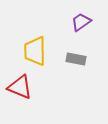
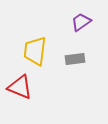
yellow trapezoid: rotated 8 degrees clockwise
gray rectangle: moved 1 px left; rotated 18 degrees counterclockwise
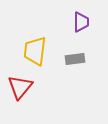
purple trapezoid: rotated 125 degrees clockwise
red triangle: rotated 48 degrees clockwise
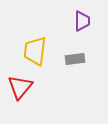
purple trapezoid: moved 1 px right, 1 px up
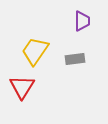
yellow trapezoid: rotated 28 degrees clockwise
red triangle: moved 2 px right; rotated 8 degrees counterclockwise
